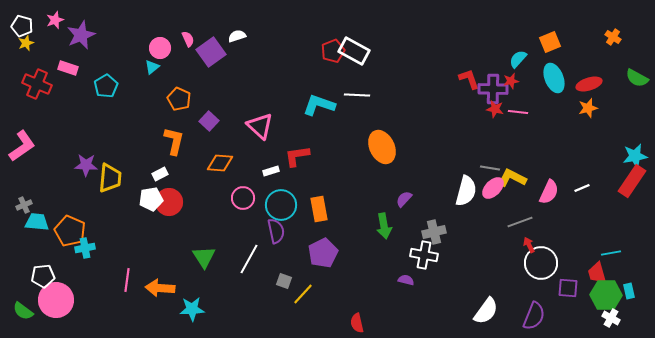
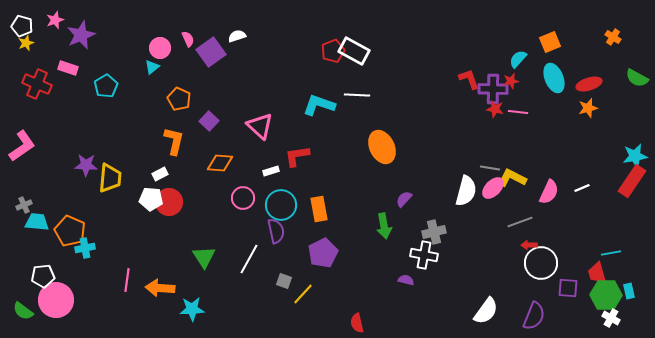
white pentagon at (151, 199): rotated 15 degrees clockwise
red arrow at (529, 245): rotated 63 degrees counterclockwise
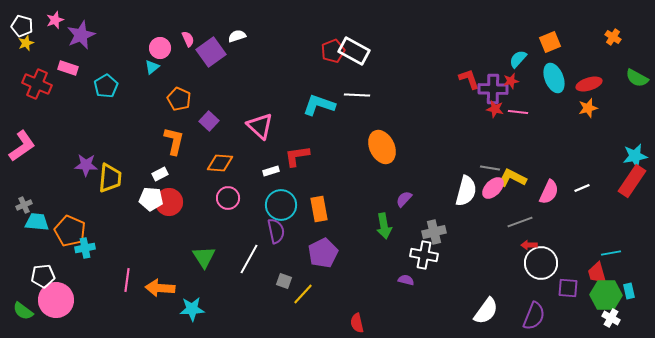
pink circle at (243, 198): moved 15 px left
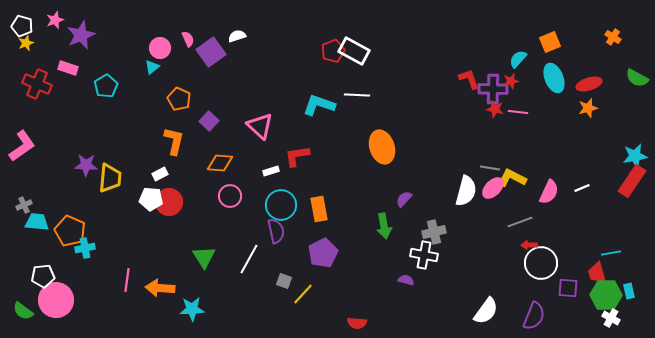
orange ellipse at (382, 147): rotated 8 degrees clockwise
pink circle at (228, 198): moved 2 px right, 2 px up
red semicircle at (357, 323): rotated 72 degrees counterclockwise
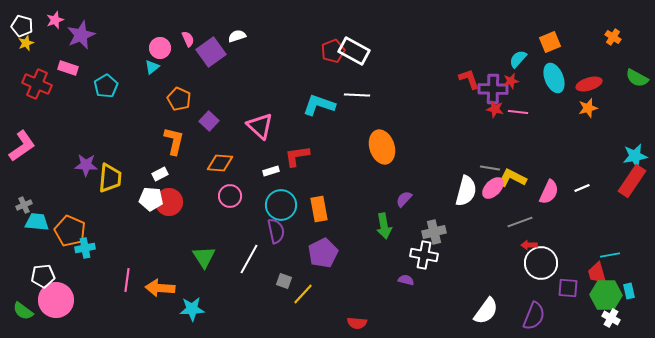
cyan line at (611, 253): moved 1 px left, 2 px down
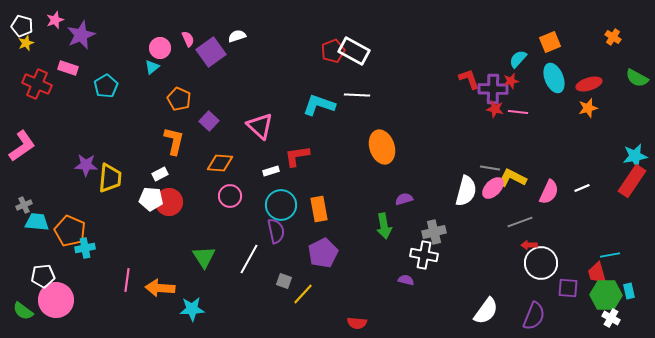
purple semicircle at (404, 199): rotated 30 degrees clockwise
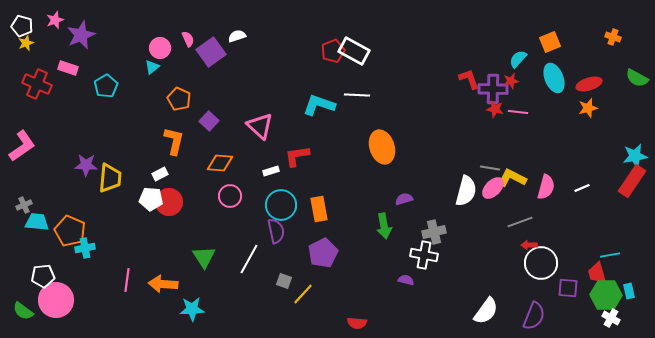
orange cross at (613, 37): rotated 14 degrees counterclockwise
pink semicircle at (549, 192): moved 3 px left, 5 px up; rotated 10 degrees counterclockwise
orange arrow at (160, 288): moved 3 px right, 4 px up
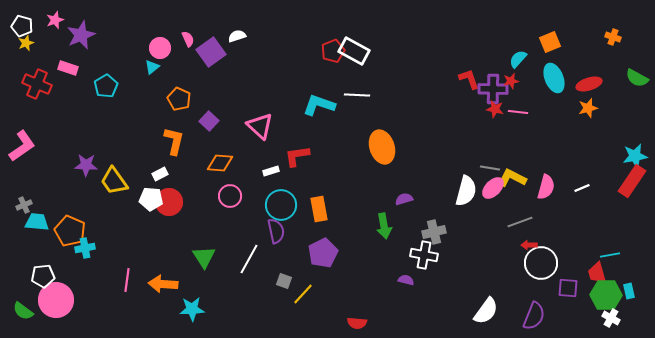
yellow trapezoid at (110, 178): moved 4 px right, 3 px down; rotated 140 degrees clockwise
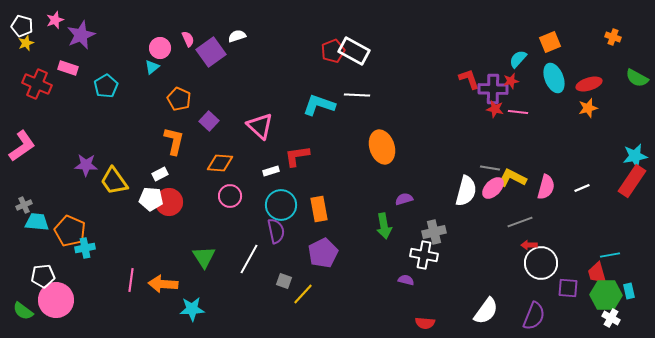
pink line at (127, 280): moved 4 px right
red semicircle at (357, 323): moved 68 px right
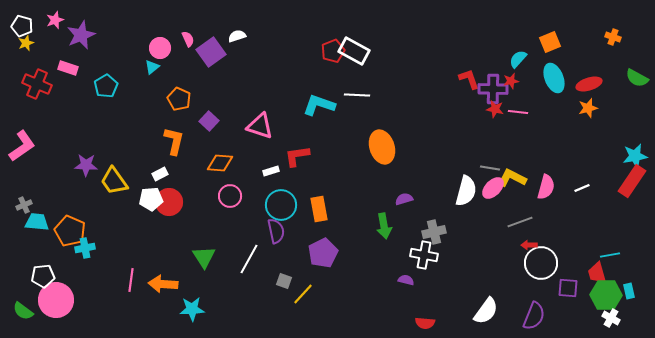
pink triangle at (260, 126): rotated 24 degrees counterclockwise
white pentagon at (151, 199): rotated 10 degrees counterclockwise
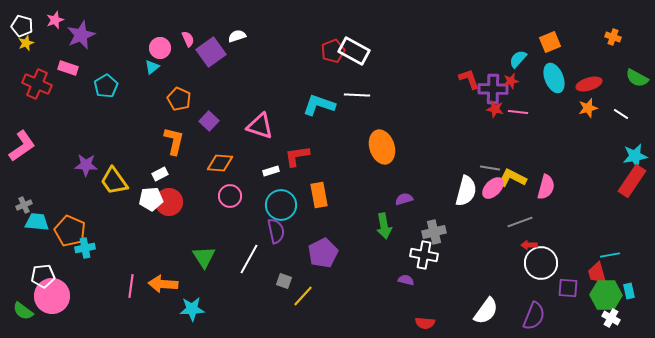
white line at (582, 188): moved 39 px right, 74 px up; rotated 56 degrees clockwise
orange rectangle at (319, 209): moved 14 px up
pink line at (131, 280): moved 6 px down
yellow line at (303, 294): moved 2 px down
pink circle at (56, 300): moved 4 px left, 4 px up
